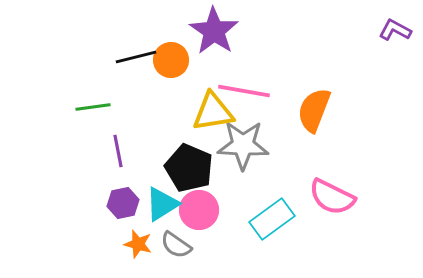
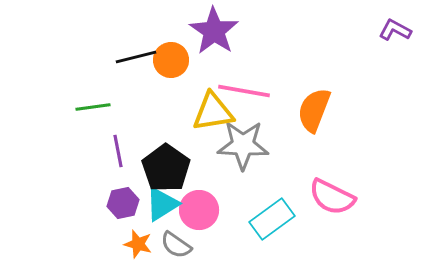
black pentagon: moved 23 px left; rotated 12 degrees clockwise
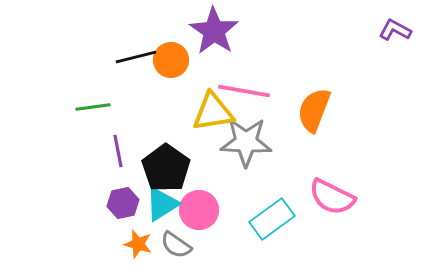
gray star: moved 3 px right, 3 px up
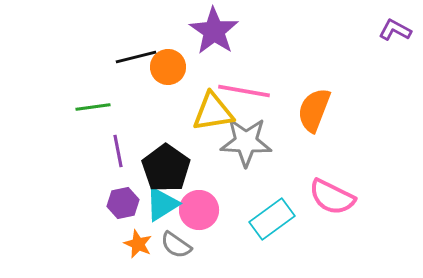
orange circle: moved 3 px left, 7 px down
orange star: rotated 8 degrees clockwise
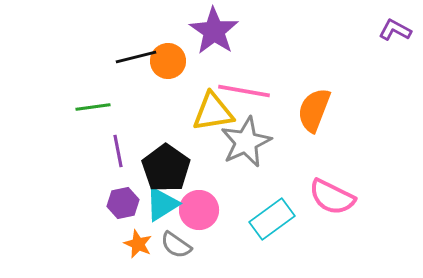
orange circle: moved 6 px up
gray star: rotated 27 degrees counterclockwise
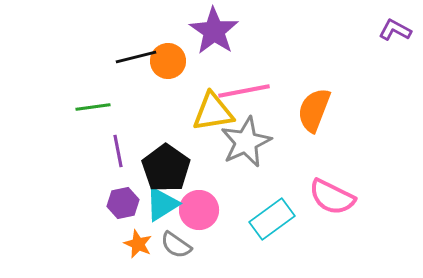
pink line: rotated 21 degrees counterclockwise
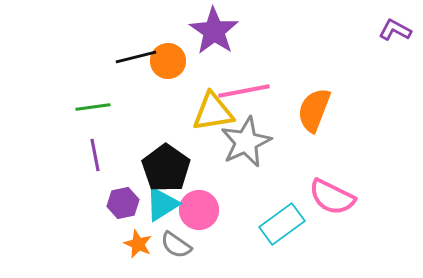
purple line: moved 23 px left, 4 px down
cyan rectangle: moved 10 px right, 5 px down
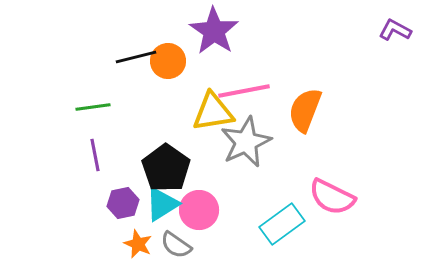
orange semicircle: moved 9 px left
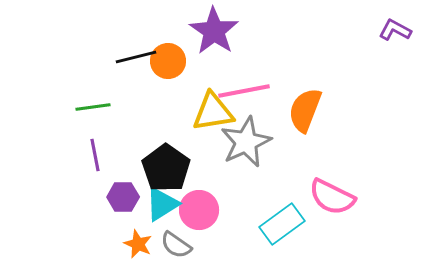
purple hexagon: moved 6 px up; rotated 12 degrees clockwise
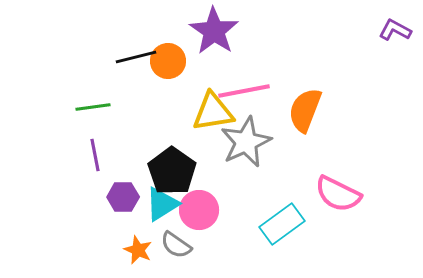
black pentagon: moved 6 px right, 3 px down
pink semicircle: moved 6 px right, 3 px up
orange star: moved 6 px down
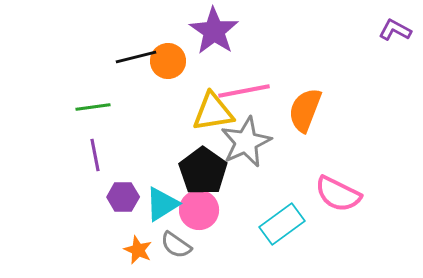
black pentagon: moved 31 px right
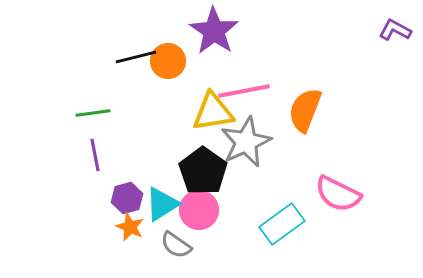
green line: moved 6 px down
purple hexagon: moved 4 px right, 1 px down; rotated 16 degrees counterclockwise
orange star: moved 8 px left, 23 px up
